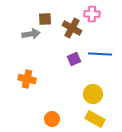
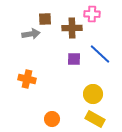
brown cross: rotated 30 degrees counterclockwise
blue line: rotated 40 degrees clockwise
purple square: rotated 24 degrees clockwise
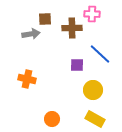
purple square: moved 3 px right, 6 px down
yellow circle: moved 4 px up
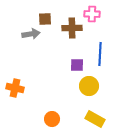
blue line: rotated 50 degrees clockwise
orange cross: moved 12 px left, 9 px down
yellow circle: moved 4 px left, 4 px up
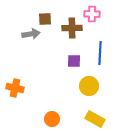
blue line: moved 1 px up
purple square: moved 3 px left, 4 px up
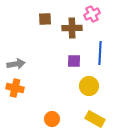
pink cross: rotated 28 degrees counterclockwise
gray arrow: moved 15 px left, 30 px down
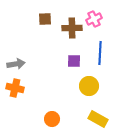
pink cross: moved 2 px right, 5 px down
yellow rectangle: moved 3 px right
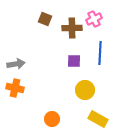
brown square: rotated 24 degrees clockwise
yellow circle: moved 4 px left, 4 px down
